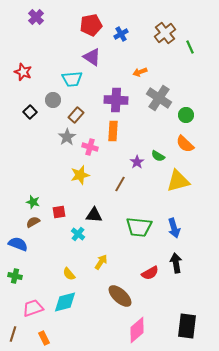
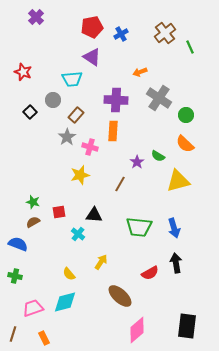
red pentagon at (91, 25): moved 1 px right, 2 px down
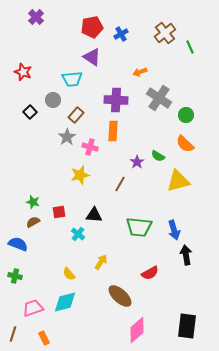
blue arrow at (174, 228): moved 2 px down
black arrow at (176, 263): moved 10 px right, 8 px up
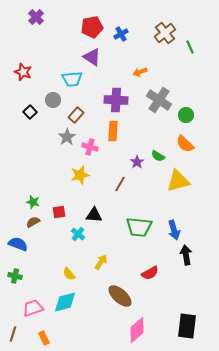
gray cross at (159, 98): moved 2 px down
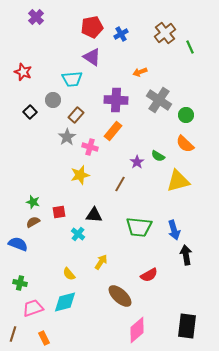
orange rectangle at (113, 131): rotated 36 degrees clockwise
red semicircle at (150, 273): moved 1 px left, 2 px down
green cross at (15, 276): moved 5 px right, 7 px down
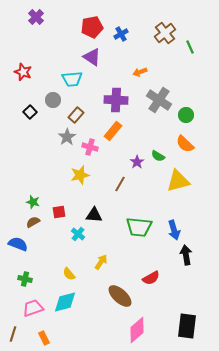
red semicircle at (149, 275): moved 2 px right, 3 px down
green cross at (20, 283): moved 5 px right, 4 px up
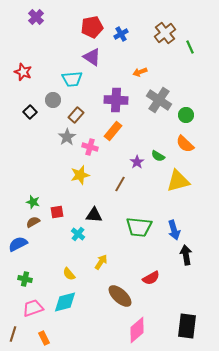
red square at (59, 212): moved 2 px left
blue semicircle at (18, 244): rotated 48 degrees counterclockwise
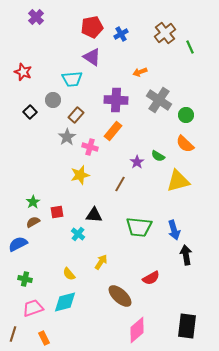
green star at (33, 202): rotated 24 degrees clockwise
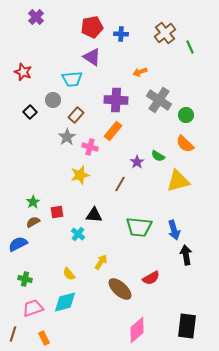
blue cross at (121, 34): rotated 32 degrees clockwise
brown ellipse at (120, 296): moved 7 px up
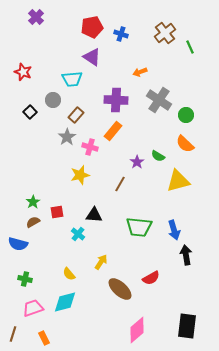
blue cross at (121, 34): rotated 16 degrees clockwise
blue semicircle at (18, 244): rotated 138 degrees counterclockwise
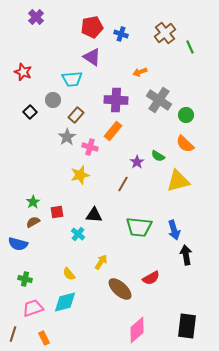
brown line at (120, 184): moved 3 px right
